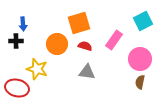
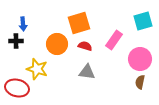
cyan square: rotated 12 degrees clockwise
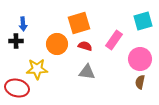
yellow star: rotated 20 degrees counterclockwise
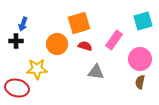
blue arrow: rotated 24 degrees clockwise
gray triangle: moved 9 px right
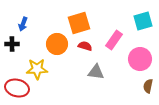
black cross: moved 4 px left, 3 px down
brown semicircle: moved 8 px right, 4 px down
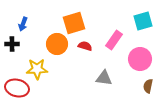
orange square: moved 5 px left
gray triangle: moved 8 px right, 6 px down
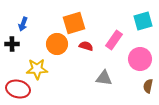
red semicircle: moved 1 px right
red ellipse: moved 1 px right, 1 px down
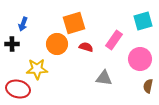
red semicircle: moved 1 px down
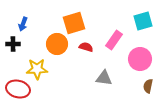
black cross: moved 1 px right
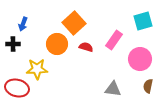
orange square: rotated 25 degrees counterclockwise
gray triangle: moved 9 px right, 11 px down
red ellipse: moved 1 px left, 1 px up
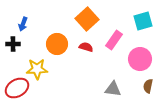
orange square: moved 13 px right, 4 px up
red ellipse: rotated 45 degrees counterclockwise
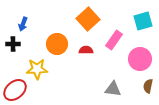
orange square: moved 1 px right
red semicircle: moved 3 px down; rotated 16 degrees counterclockwise
red ellipse: moved 2 px left, 2 px down; rotated 10 degrees counterclockwise
